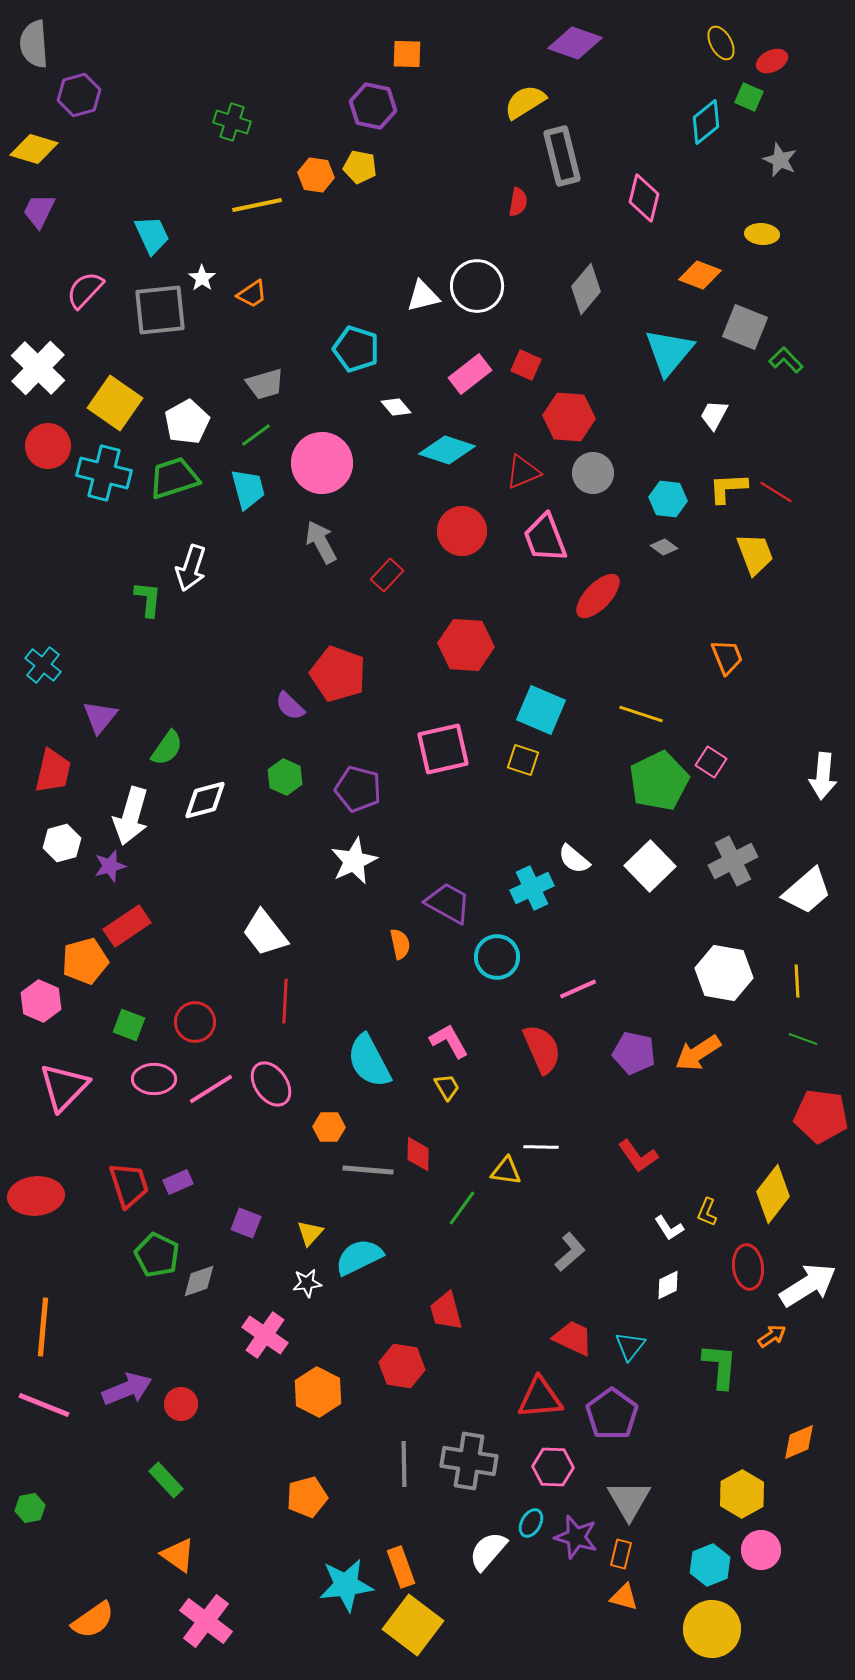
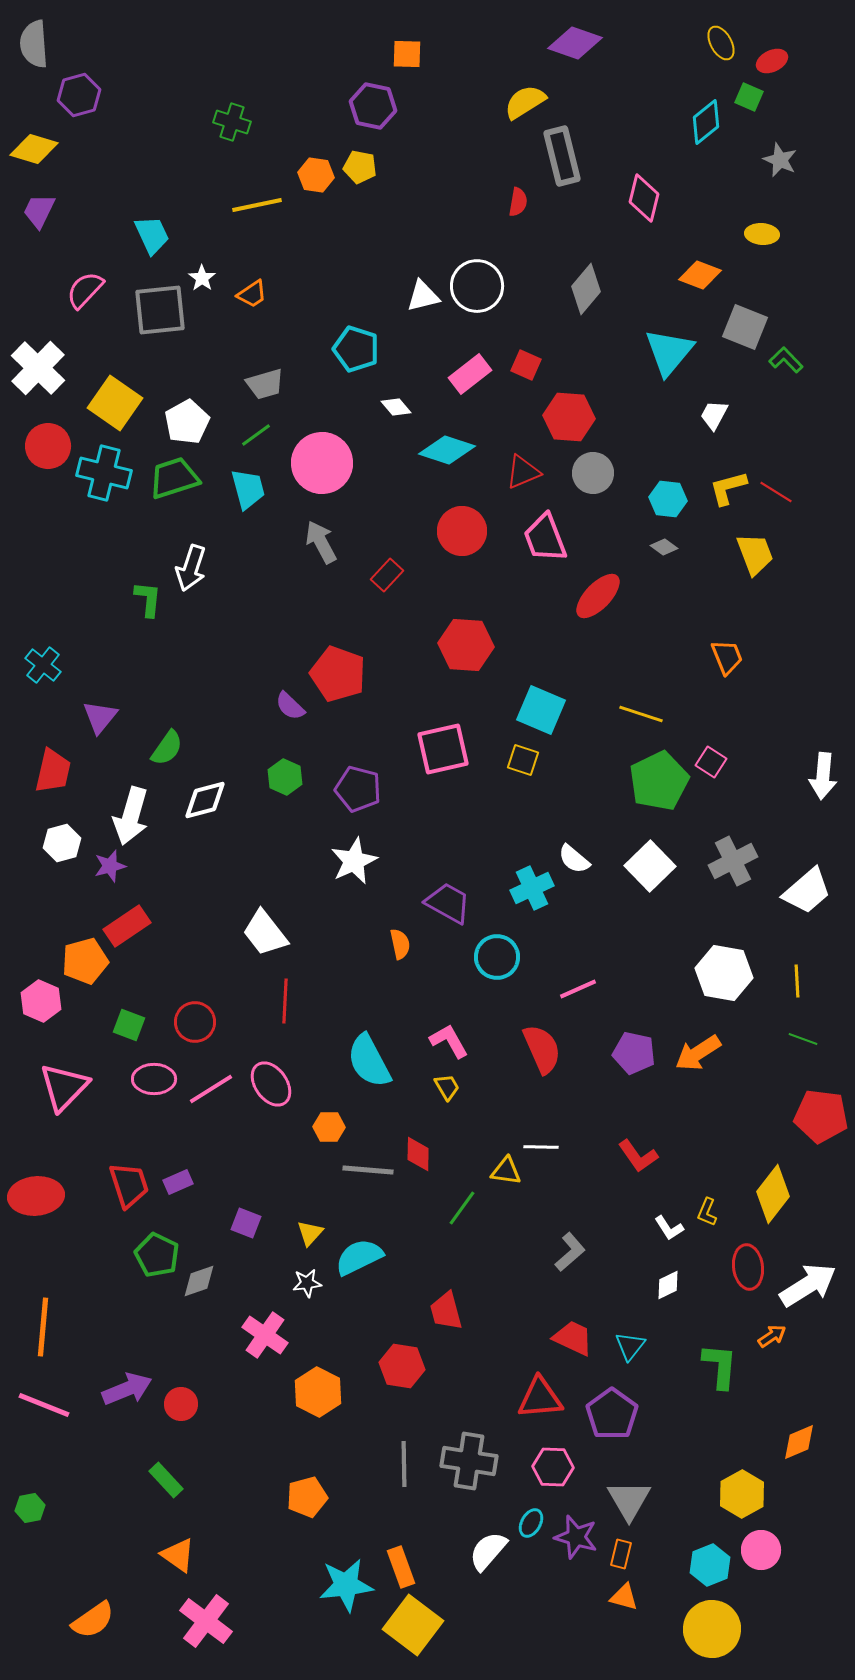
yellow L-shape at (728, 488): rotated 12 degrees counterclockwise
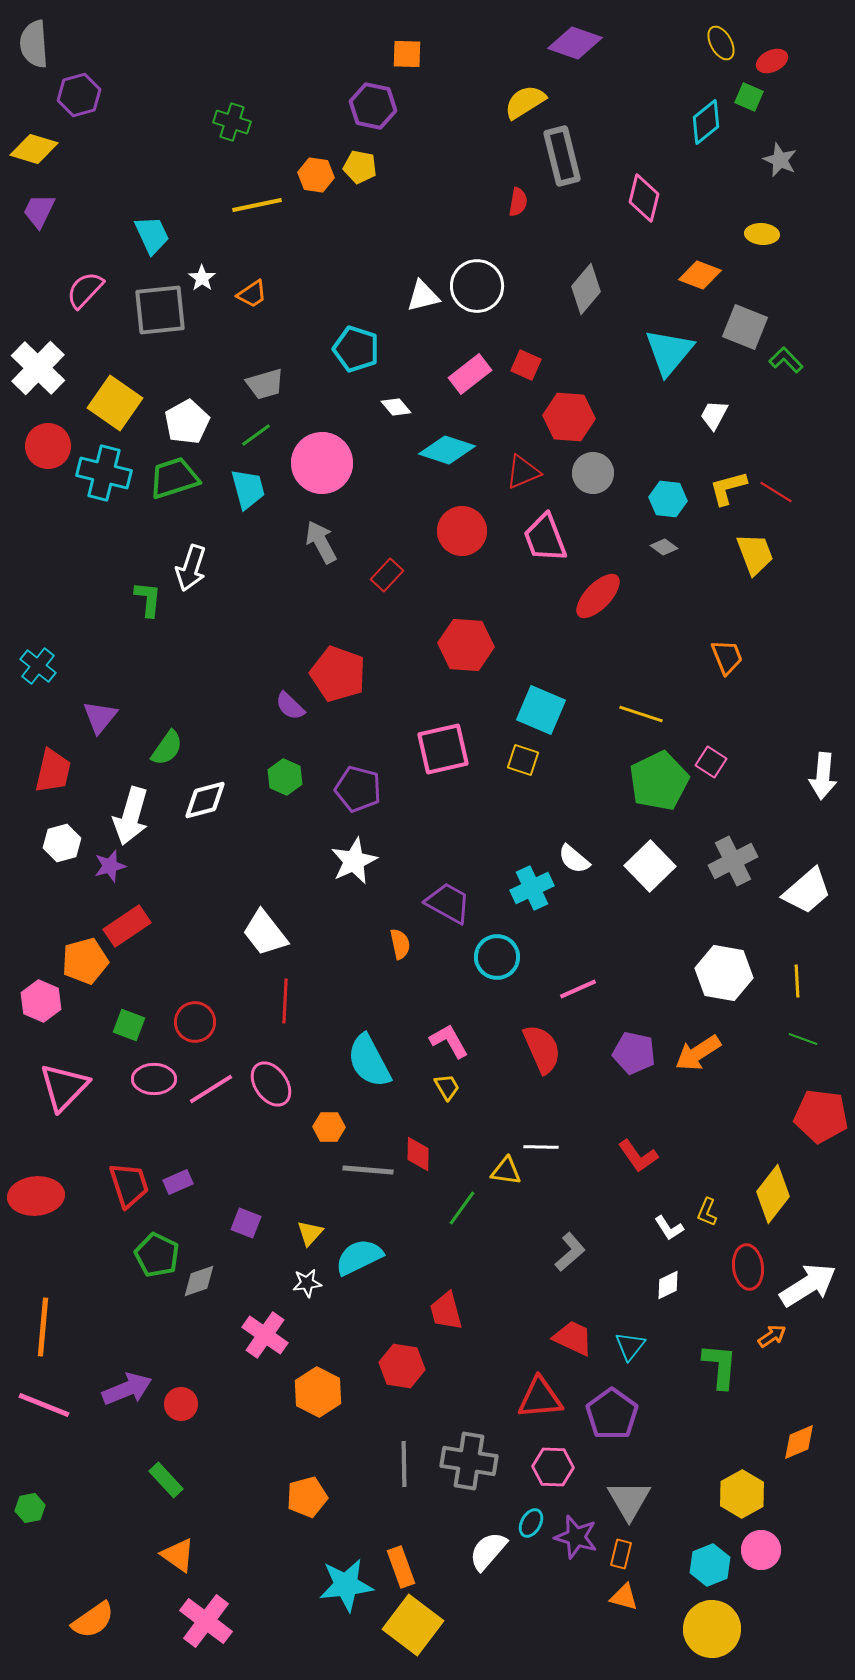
cyan cross at (43, 665): moved 5 px left, 1 px down
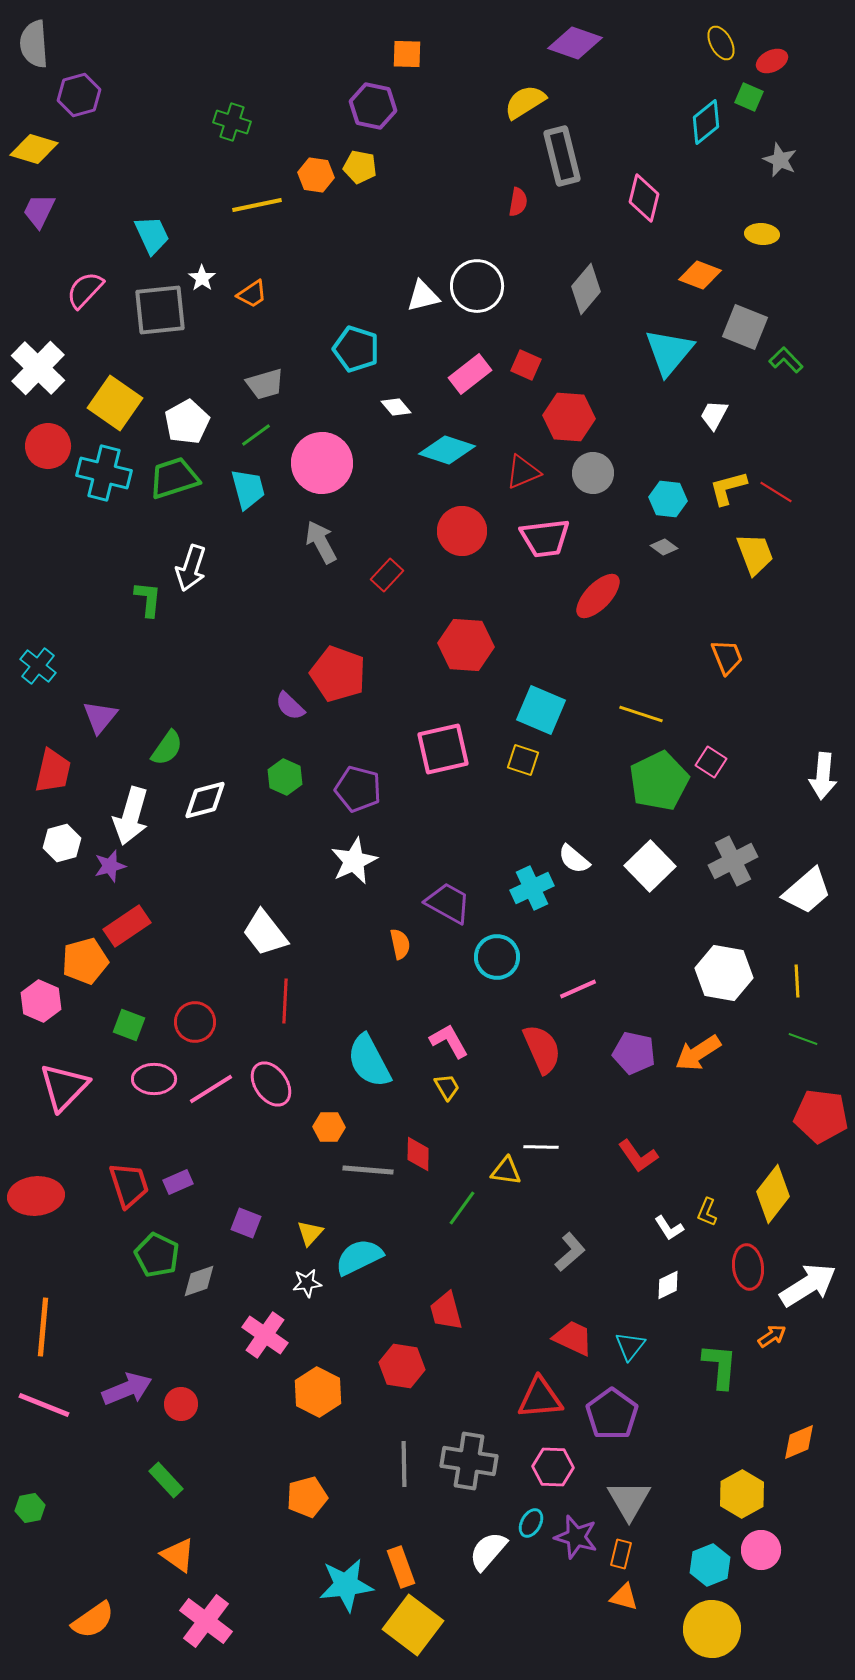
pink trapezoid at (545, 538): rotated 76 degrees counterclockwise
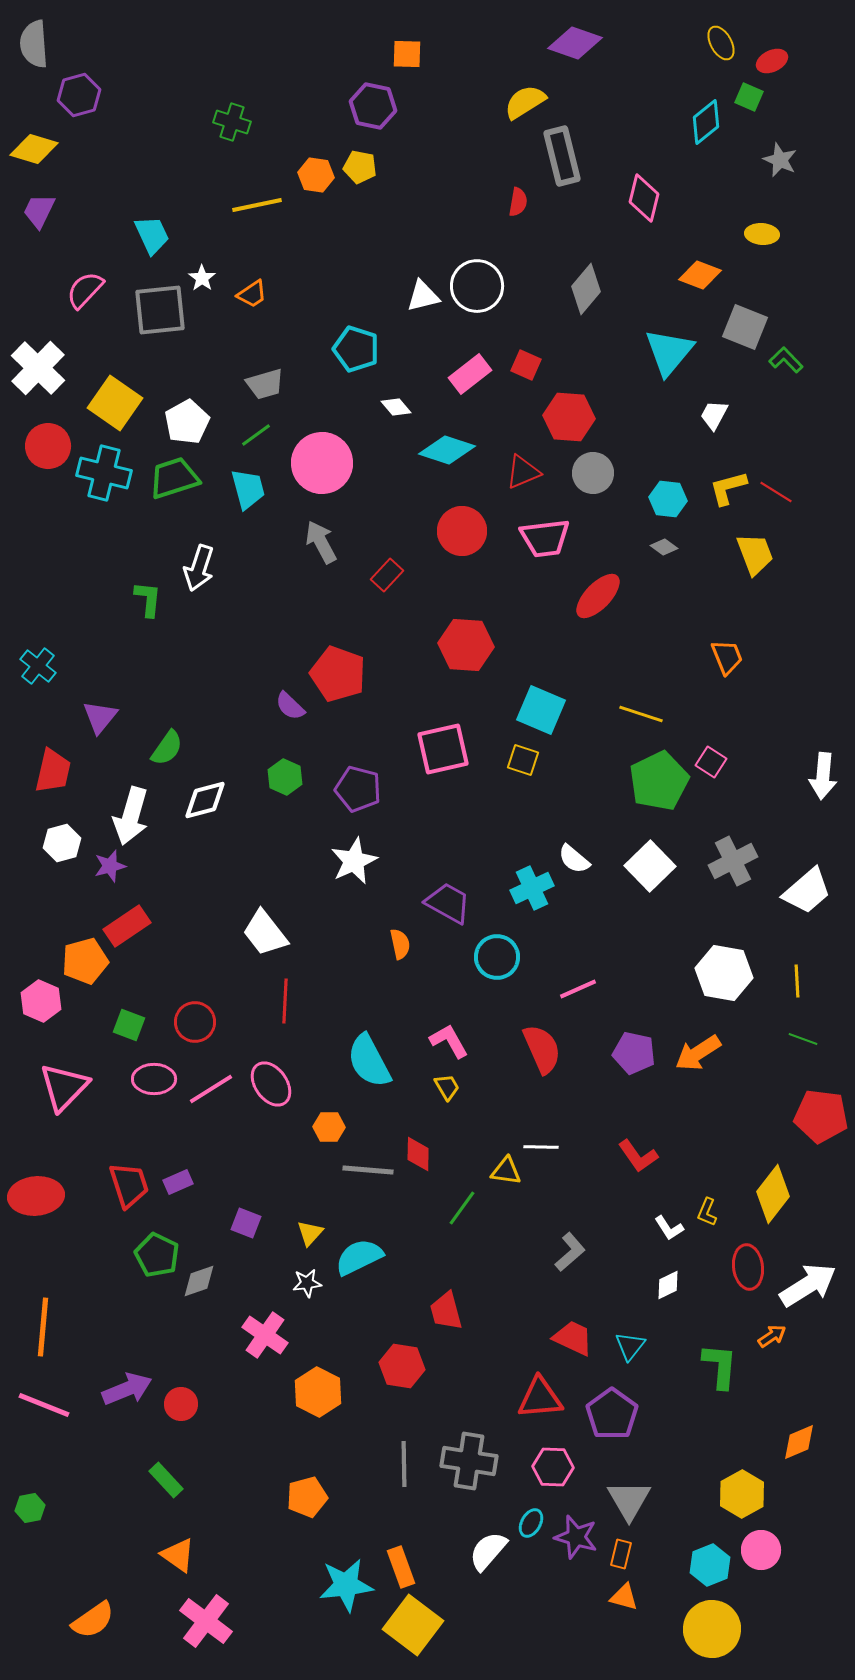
white arrow at (191, 568): moved 8 px right
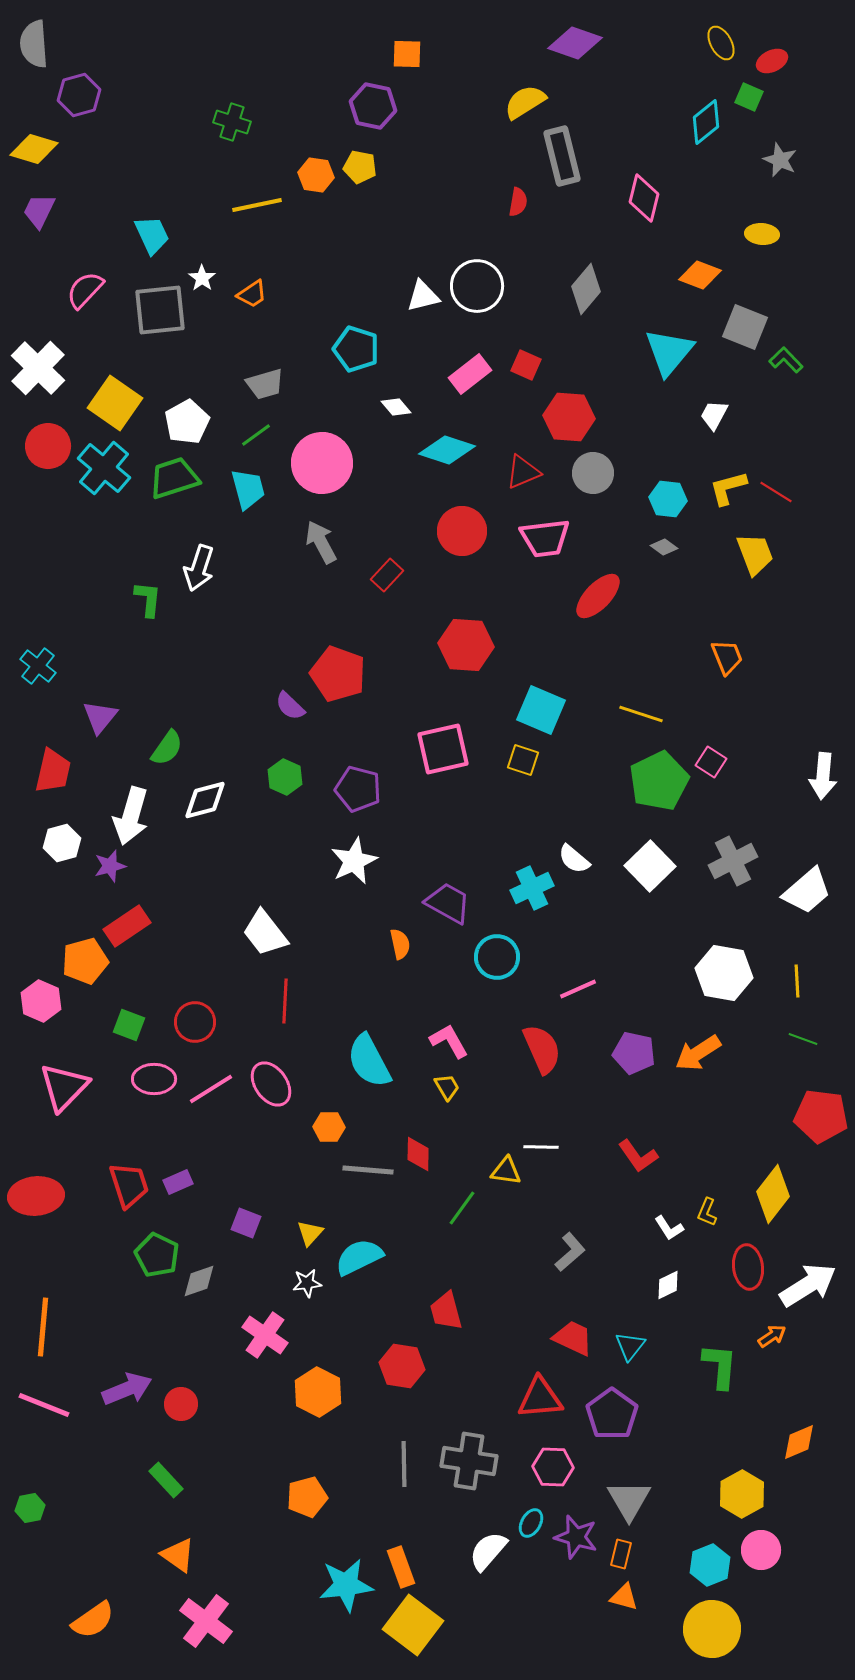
cyan cross at (104, 473): moved 5 px up; rotated 26 degrees clockwise
